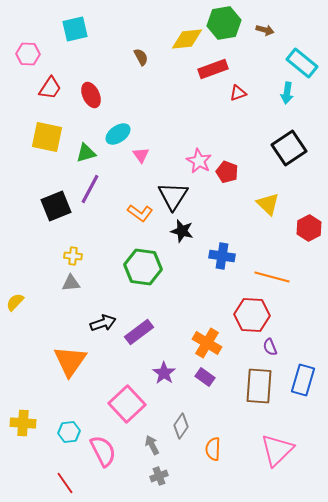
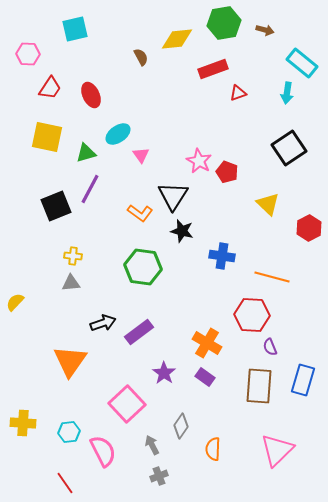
yellow diamond at (187, 39): moved 10 px left
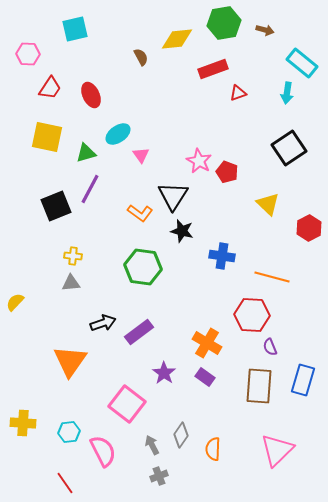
pink square at (127, 404): rotated 9 degrees counterclockwise
gray diamond at (181, 426): moved 9 px down
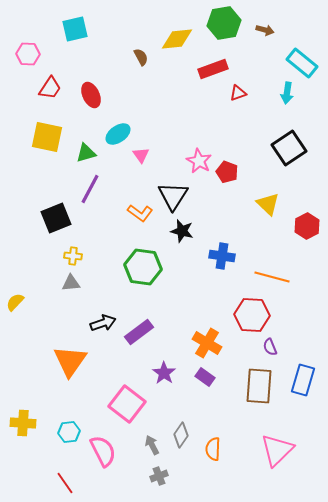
black square at (56, 206): moved 12 px down
red hexagon at (309, 228): moved 2 px left, 2 px up
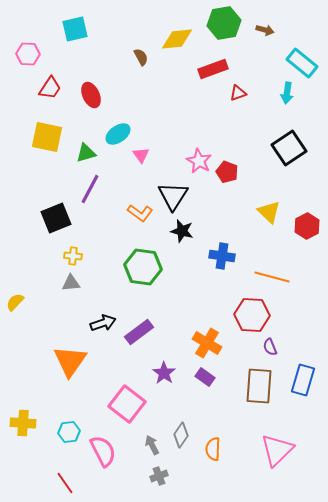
yellow triangle at (268, 204): moved 1 px right, 8 px down
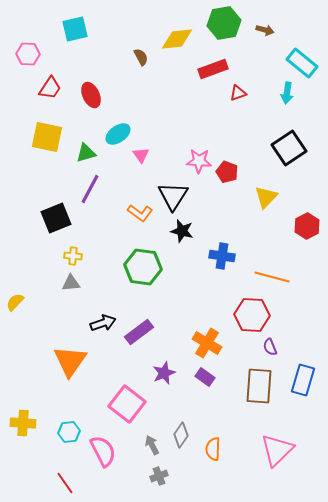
pink star at (199, 161): rotated 25 degrees counterclockwise
yellow triangle at (269, 212): moved 3 px left, 15 px up; rotated 30 degrees clockwise
purple star at (164, 373): rotated 15 degrees clockwise
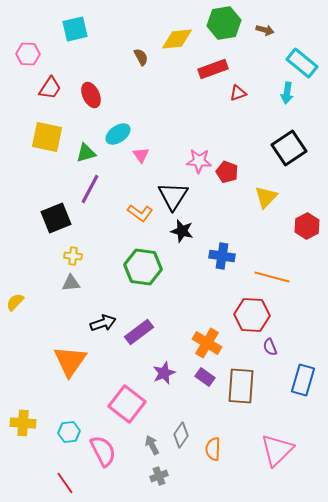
brown rectangle at (259, 386): moved 18 px left
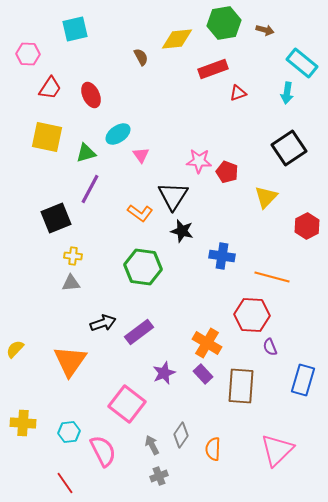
yellow semicircle at (15, 302): moved 47 px down
purple rectangle at (205, 377): moved 2 px left, 3 px up; rotated 12 degrees clockwise
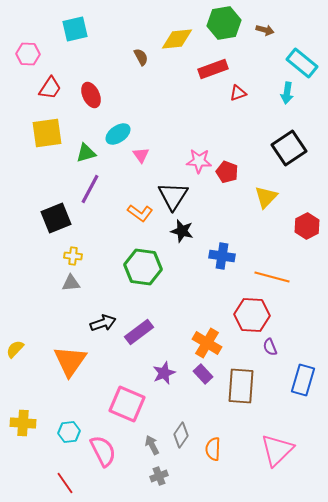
yellow square at (47, 137): moved 4 px up; rotated 20 degrees counterclockwise
pink square at (127, 404): rotated 15 degrees counterclockwise
